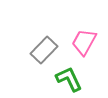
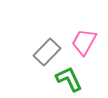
gray rectangle: moved 3 px right, 2 px down
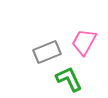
gray rectangle: rotated 24 degrees clockwise
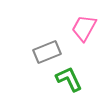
pink trapezoid: moved 14 px up
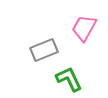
gray rectangle: moved 3 px left, 2 px up
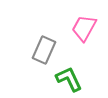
gray rectangle: rotated 44 degrees counterclockwise
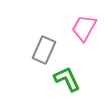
green L-shape: moved 2 px left
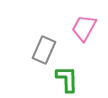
green L-shape: rotated 24 degrees clockwise
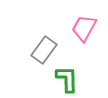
gray rectangle: rotated 12 degrees clockwise
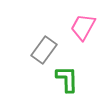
pink trapezoid: moved 1 px left, 1 px up
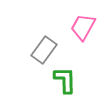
green L-shape: moved 2 px left, 1 px down
